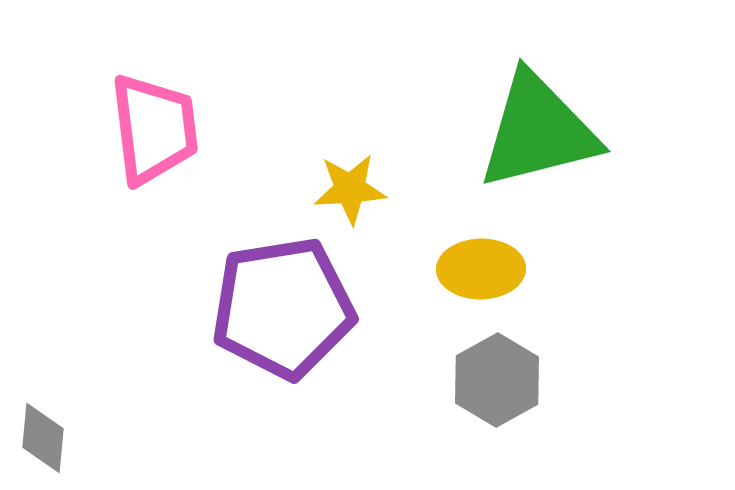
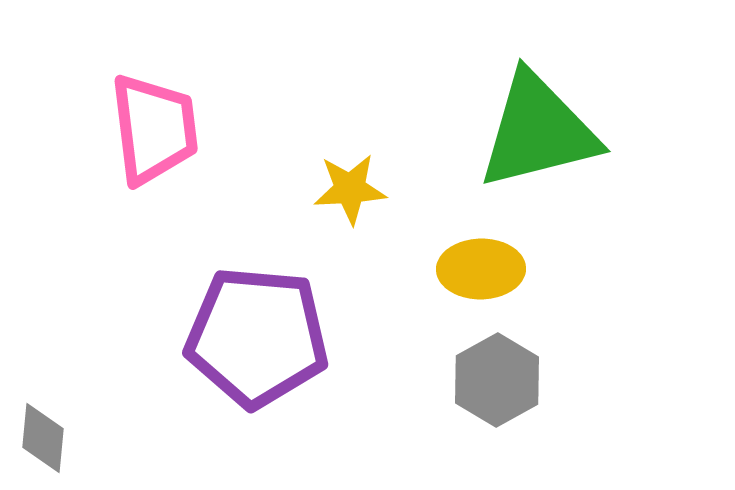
purple pentagon: moved 26 px left, 29 px down; rotated 14 degrees clockwise
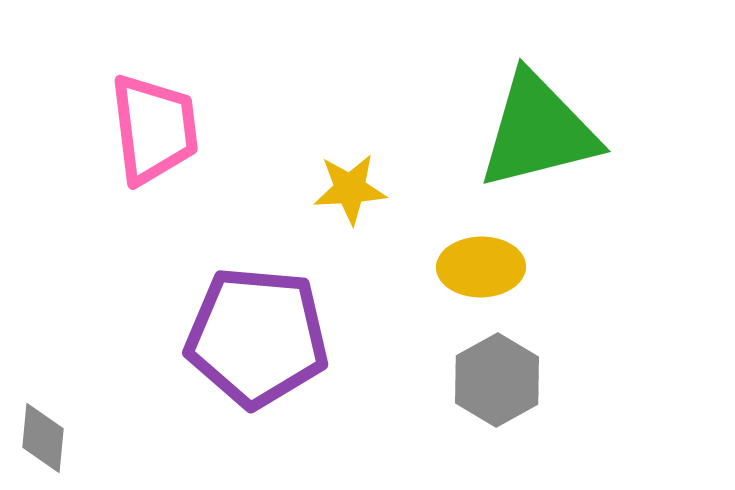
yellow ellipse: moved 2 px up
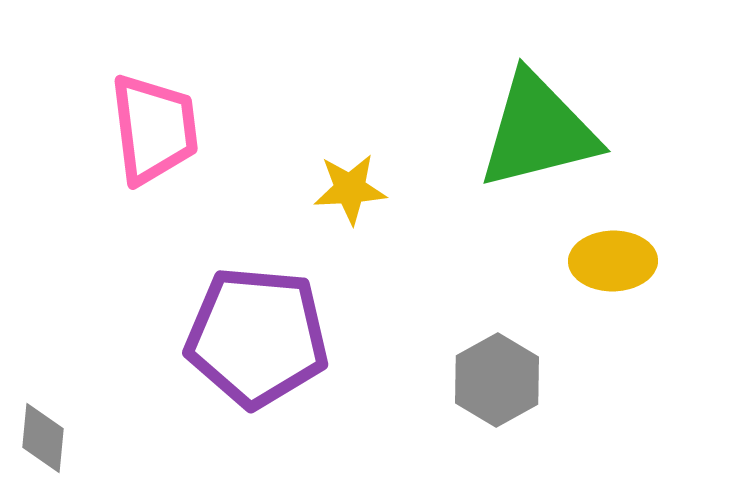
yellow ellipse: moved 132 px right, 6 px up
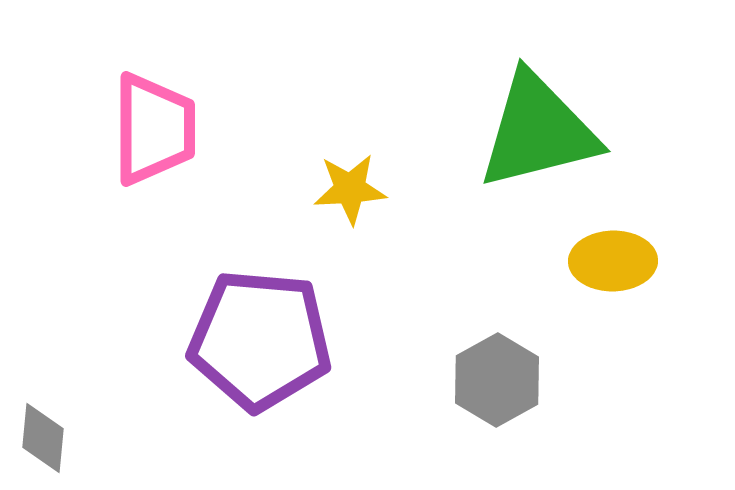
pink trapezoid: rotated 7 degrees clockwise
purple pentagon: moved 3 px right, 3 px down
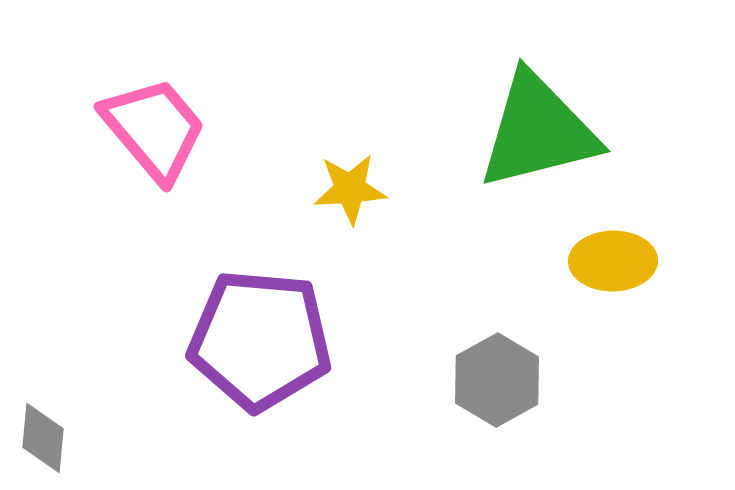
pink trapezoid: rotated 40 degrees counterclockwise
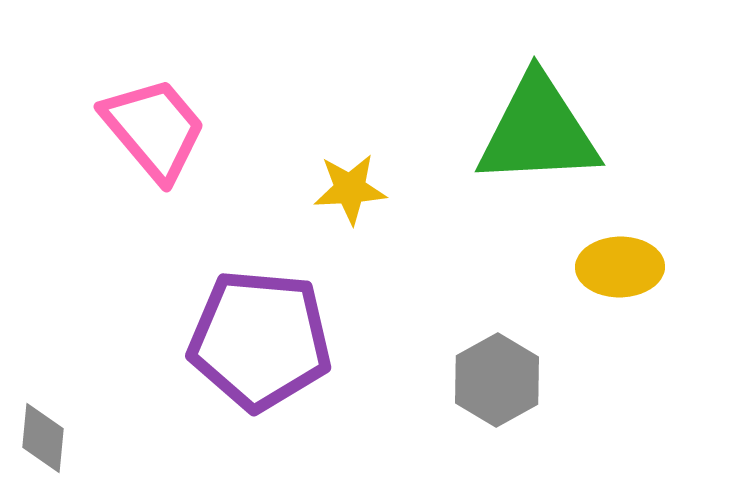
green triangle: rotated 11 degrees clockwise
yellow ellipse: moved 7 px right, 6 px down
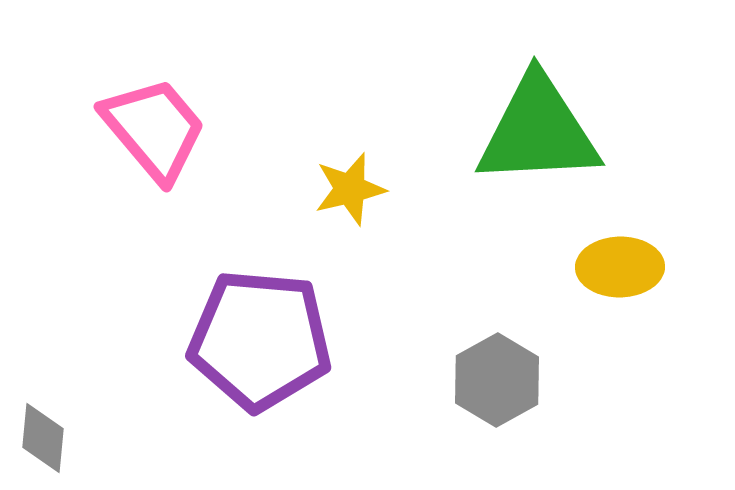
yellow star: rotated 10 degrees counterclockwise
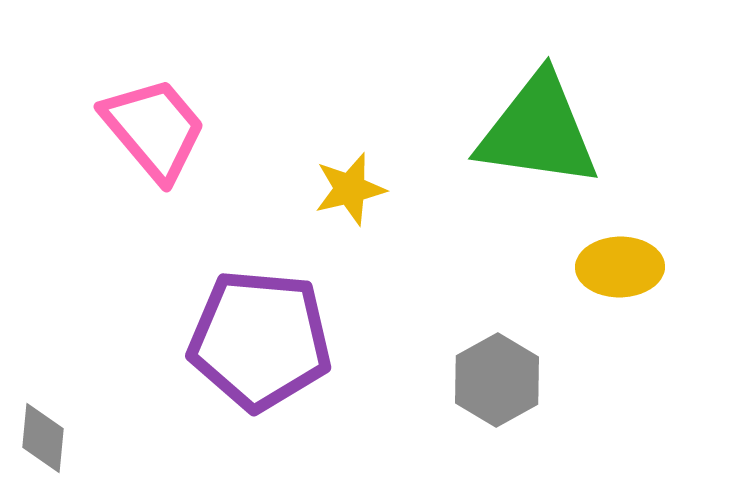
green triangle: rotated 11 degrees clockwise
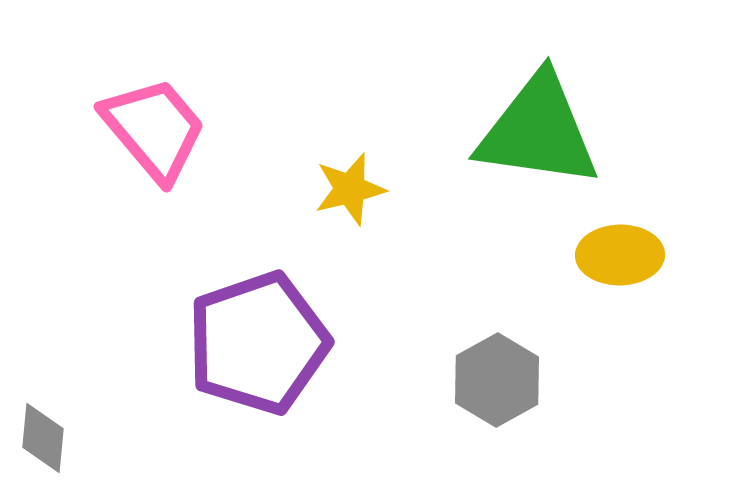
yellow ellipse: moved 12 px up
purple pentagon: moved 2 px left, 3 px down; rotated 24 degrees counterclockwise
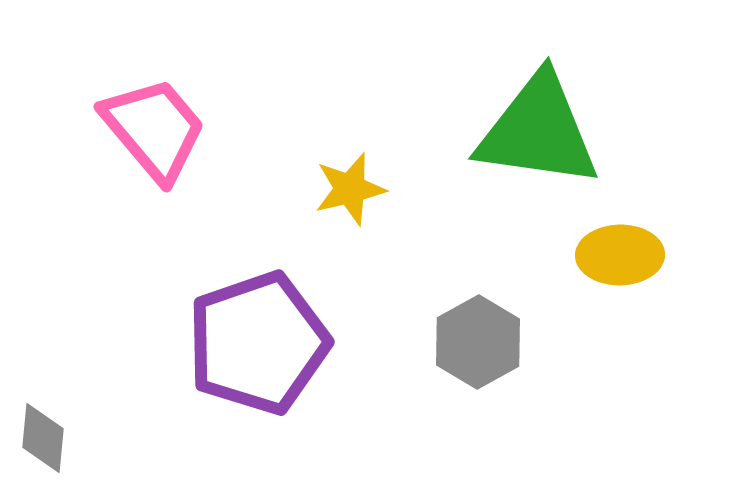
gray hexagon: moved 19 px left, 38 px up
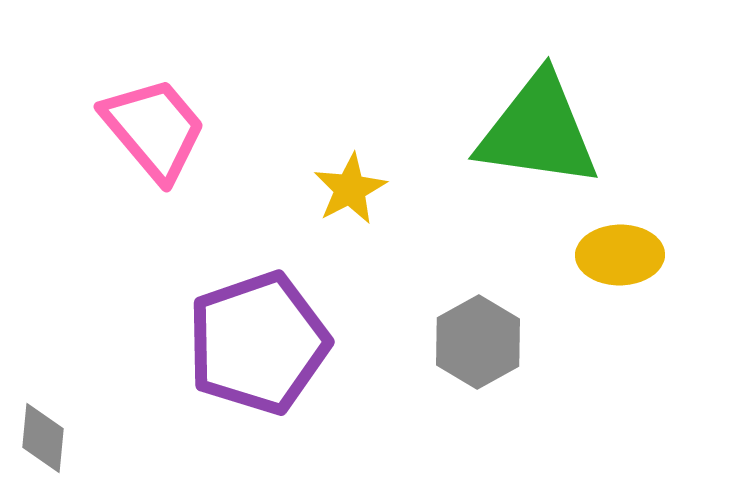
yellow star: rotated 14 degrees counterclockwise
